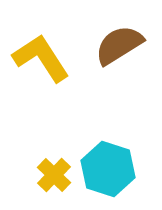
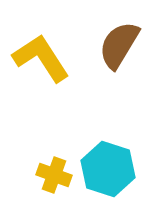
brown semicircle: rotated 27 degrees counterclockwise
yellow cross: rotated 24 degrees counterclockwise
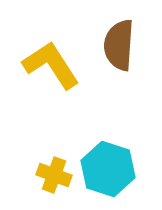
brown semicircle: rotated 27 degrees counterclockwise
yellow L-shape: moved 10 px right, 7 px down
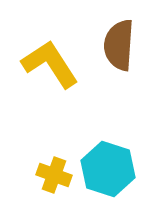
yellow L-shape: moved 1 px left, 1 px up
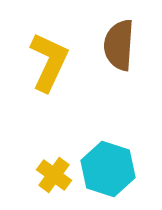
yellow L-shape: moved 1 px left, 2 px up; rotated 58 degrees clockwise
yellow cross: rotated 16 degrees clockwise
